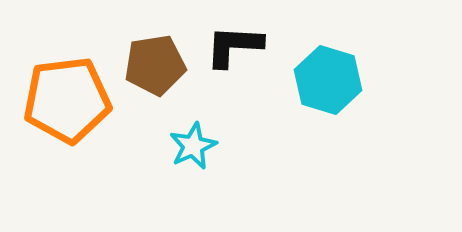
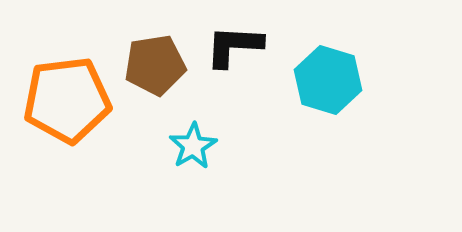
cyan star: rotated 6 degrees counterclockwise
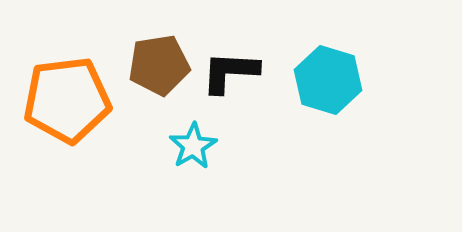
black L-shape: moved 4 px left, 26 px down
brown pentagon: moved 4 px right
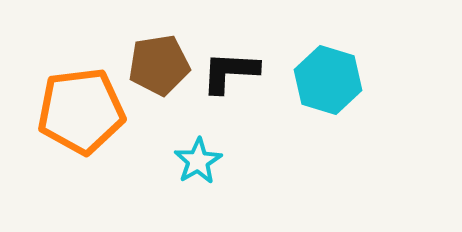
orange pentagon: moved 14 px right, 11 px down
cyan star: moved 5 px right, 15 px down
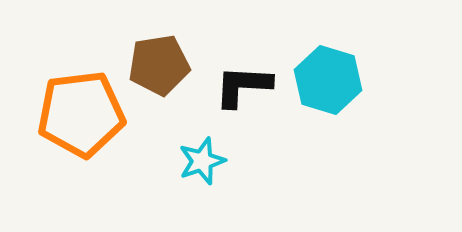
black L-shape: moved 13 px right, 14 px down
orange pentagon: moved 3 px down
cyan star: moved 4 px right; rotated 12 degrees clockwise
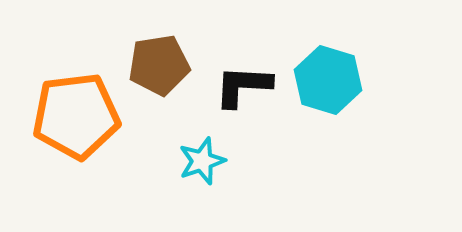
orange pentagon: moved 5 px left, 2 px down
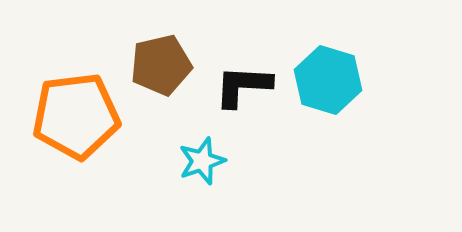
brown pentagon: moved 2 px right; rotated 4 degrees counterclockwise
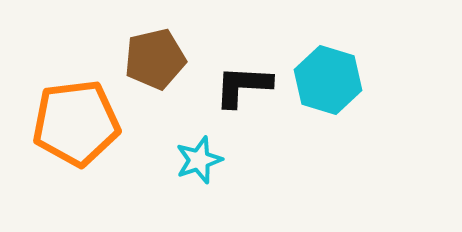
brown pentagon: moved 6 px left, 6 px up
orange pentagon: moved 7 px down
cyan star: moved 3 px left, 1 px up
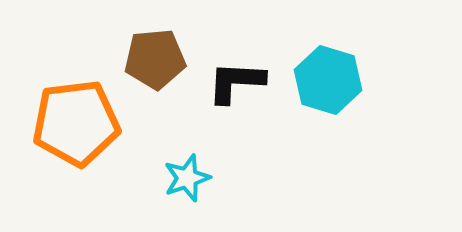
brown pentagon: rotated 8 degrees clockwise
black L-shape: moved 7 px left, 4 px up
cyan star: moved 12 px left, 18 px down
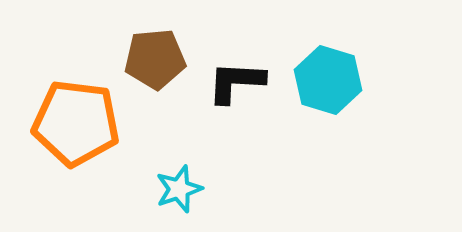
orange pentagon: rotated 14 degrees clockwise
cyan star: moved 8 px left, 11 px down
